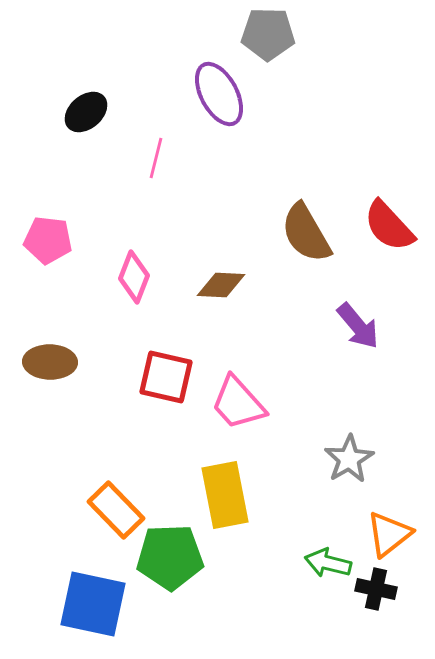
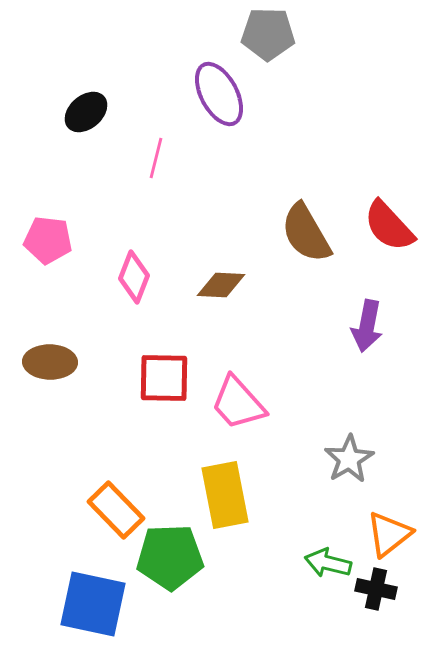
purple arrow: moved 9 px right; rotated 51 degrees clockwise
red square: moved 2 px left, 1 px down; rotated 12 degrees counterclockwise
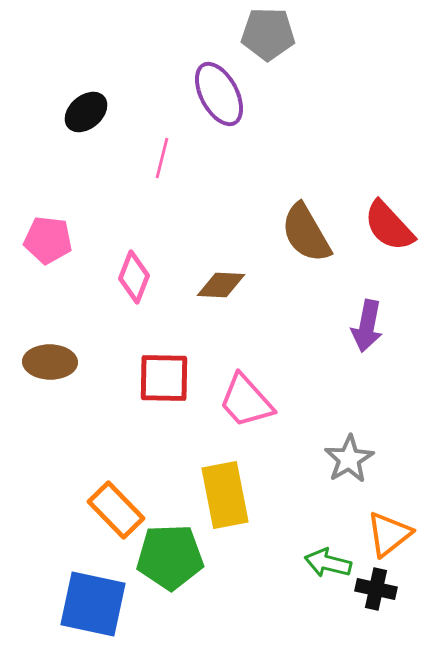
pink line: moved 6 px right
pink trapezoid: moved 8 px right, 2 px up
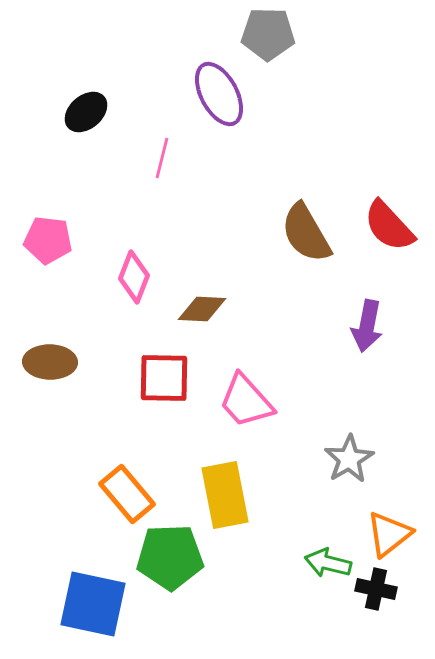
brown diamond: moved 19 px left, 24 px down
orange rectangle: moved 11 px right, 16 px up; rotated 4 degrees clockwise
